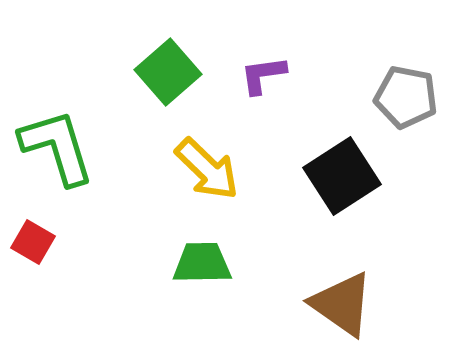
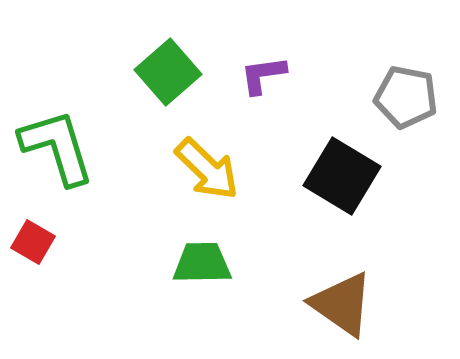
black square: rotated 26 degrees counterclockwise
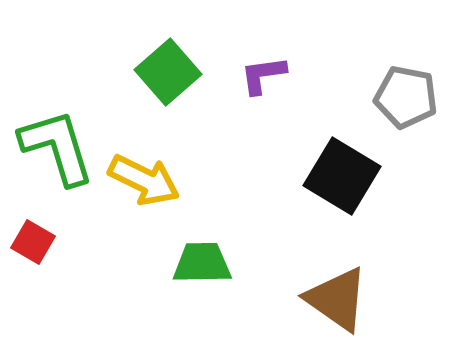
yellow arrow: moved 63 px left, 11 px down; rotated 18 degrees counterclockwise
brown triangle: moved 5 px left, 5 px up
